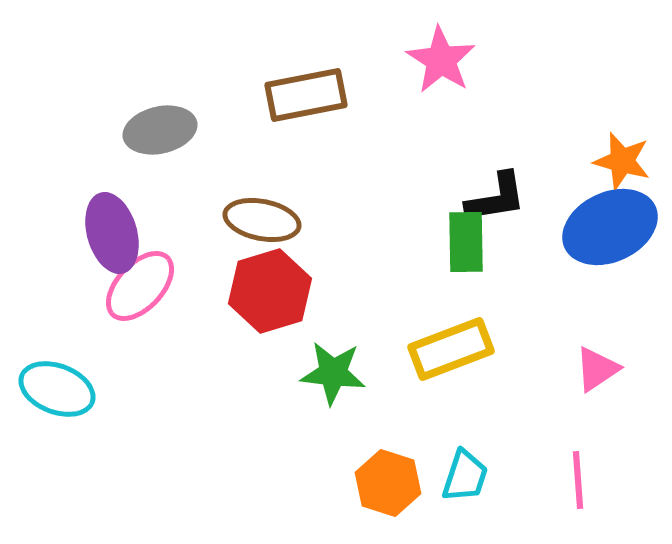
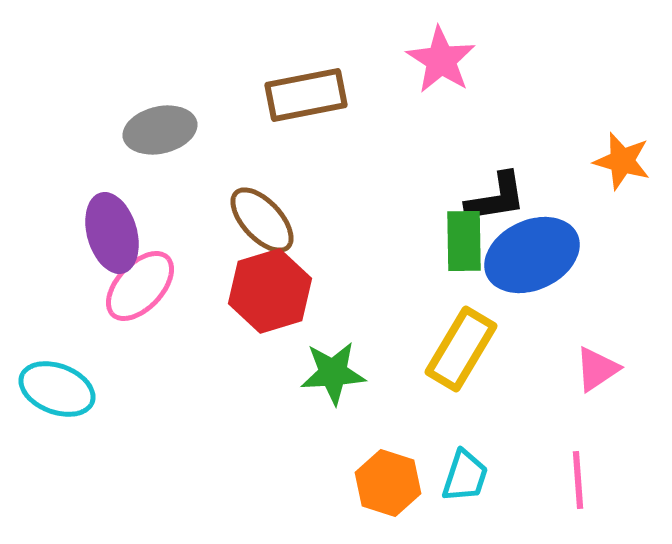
brown ellipse: rotated 36 degrees clockwise
blue ellipse: moved 78 px left, 28 px down
green rectangle: moved 2 px left, 1 px up
yellow rectangle: moved 10 px right; rotated 38 degrees counterclockwise
green star: rotated 10 degrees counterclockwise
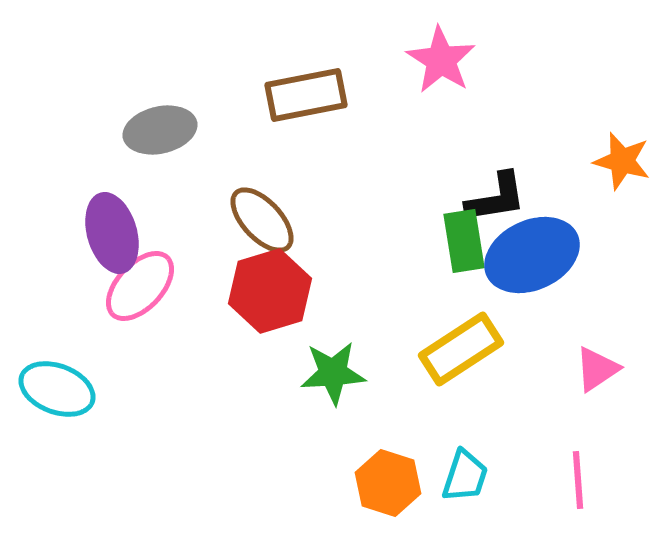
green rectangle: rotated 8 degrees counterclockwise
yellow rectangle: rotated 26 degrees clockwise
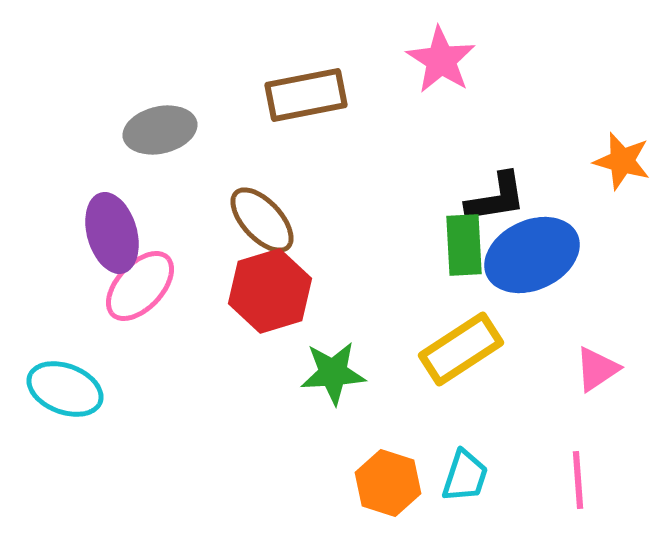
green rectangle: moved 4 px down; rotated 6 degrees clockwise
cyan ellipse: moved 8 px right
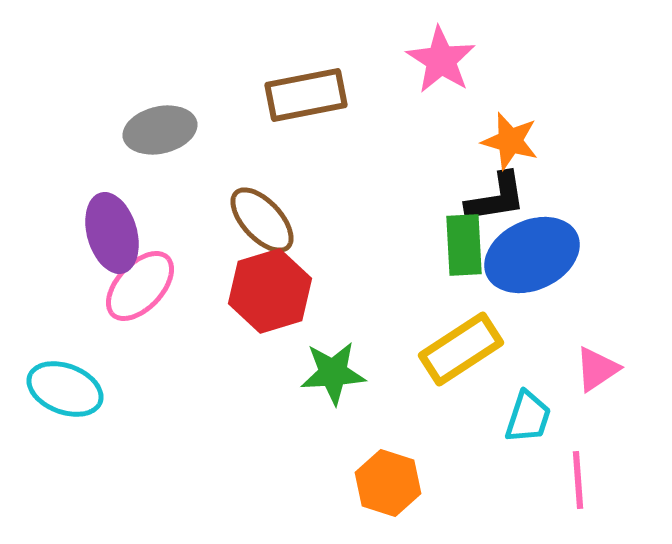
orange star: moved 112 px left, 20 px up
cyan trapezoid: moved 63 px right, 59 px up
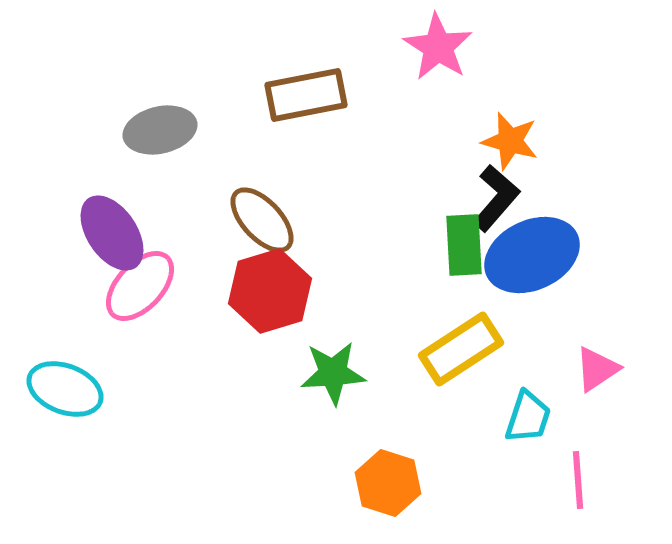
pink star: moved 3 px left, 13 px up
black L-shape: rotated 40 degrees counterclockwise
purple ellipse: rotated 18 degrees counterclockwise
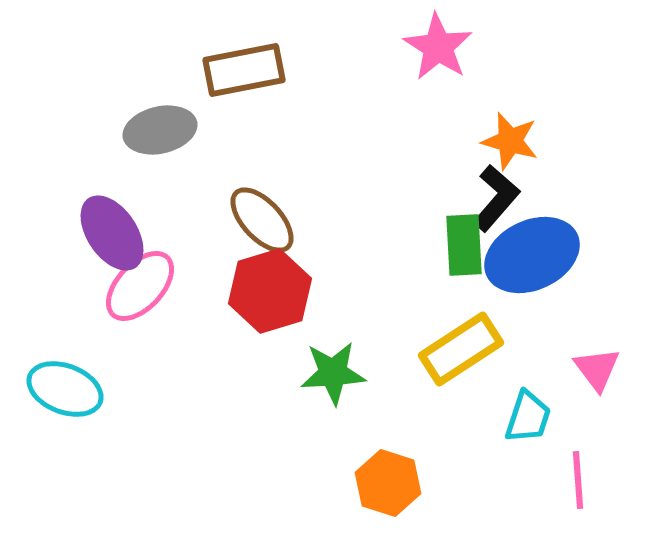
brown rectangle: moved 62 px left, 25 px up
pink triangle: rotated 33 degrees counterclockwise
